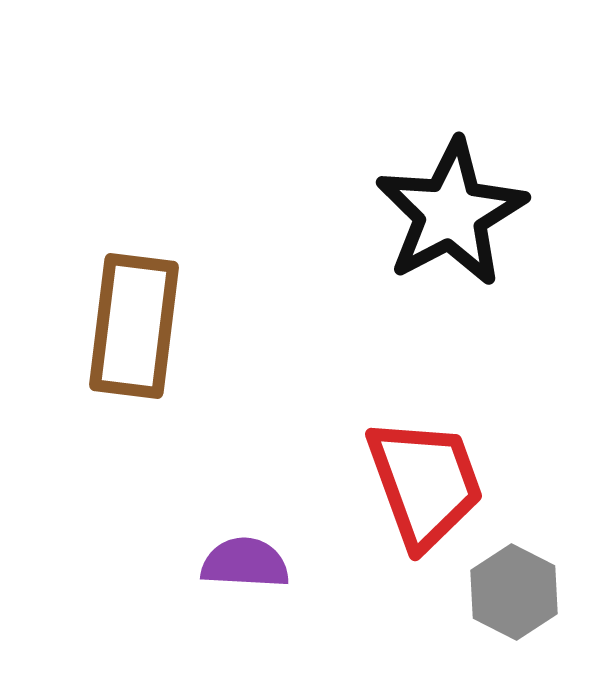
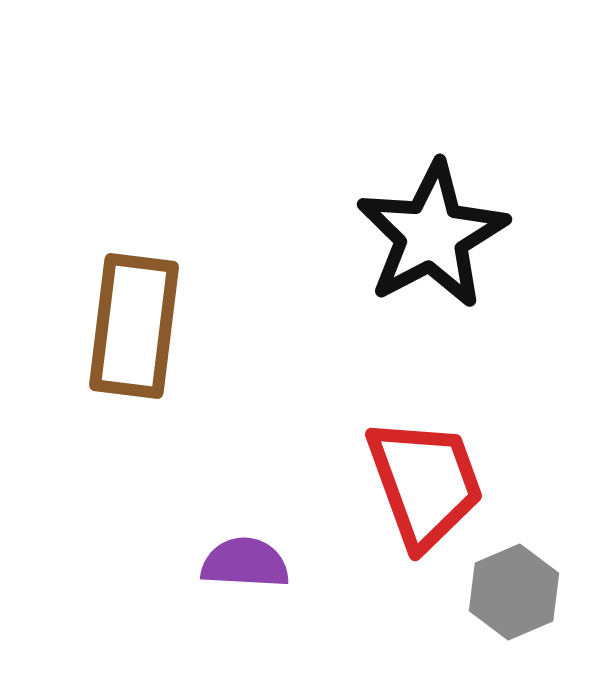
black star: moved 19 px left, 22 px down
gray hexagon: rotated 10 degrees clockwise
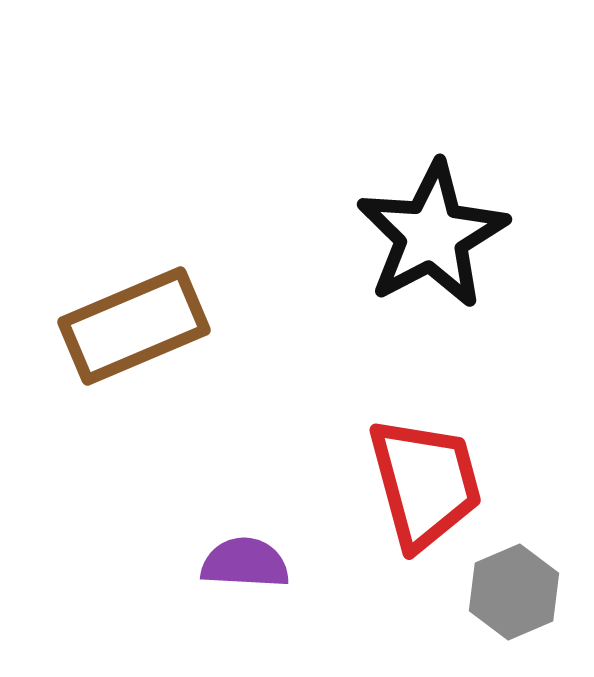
brown rectangle: rotated 60 degrees clockwise
red trapezoid: rotated 5 degrees clockwise
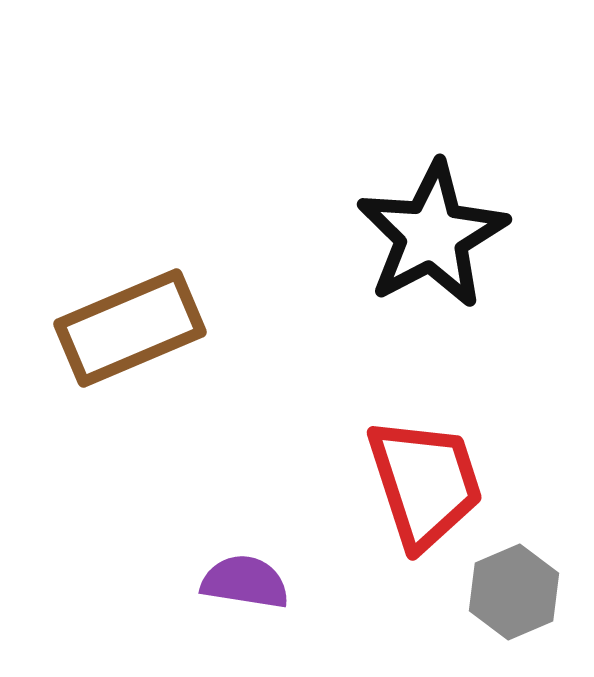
brown rectangle: moved 4 px left, 2 px down
red trapezoid: rotated 3 degrees counterclockwise
purple semicircle: moved 19 px down; rotated 6 degrees clockwise
